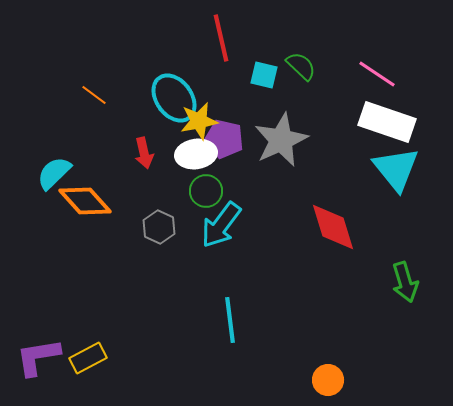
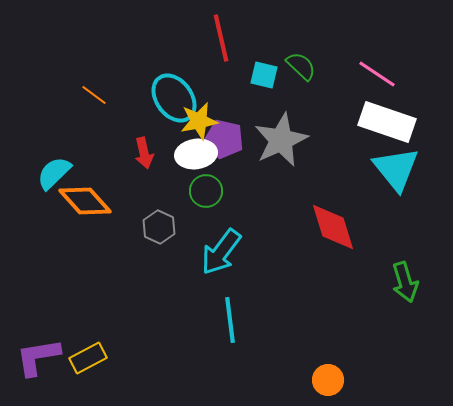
cyan arrow: moved 27 px down
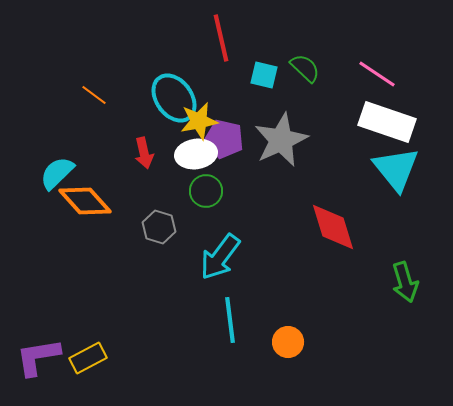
green semicircle: moved 4 px right, 2 px down
cyan semicircle: moved 3 px right
gray hexagon: rotated 8 degrees counterclockwise
cyan arrow: moved 1 px left, 5 px down
orange circle: moved 40 px left, 38 px up
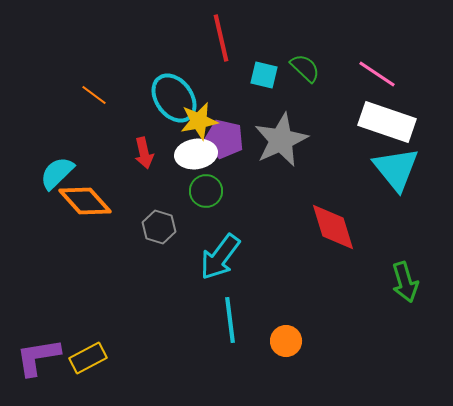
orange circle: moved 2 px left, 1 px up
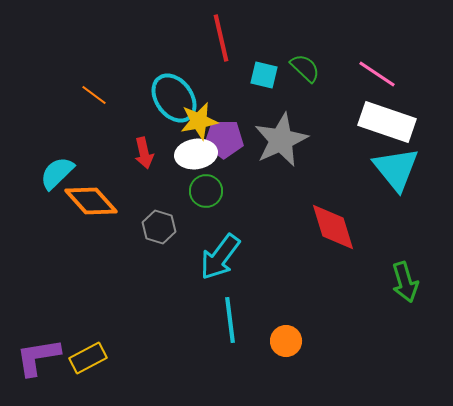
purple pentagon: rotated 12 degrees counterclockwise
orange diamond: moved 6 px right
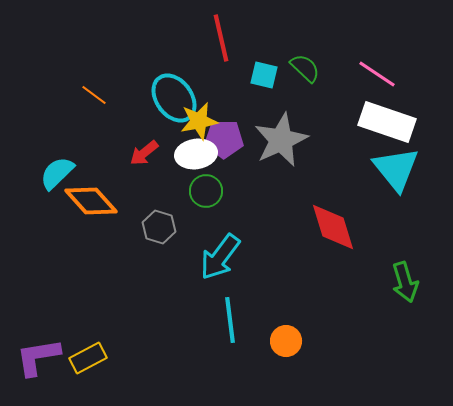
red arrow: rotated 64 degrees clockwise
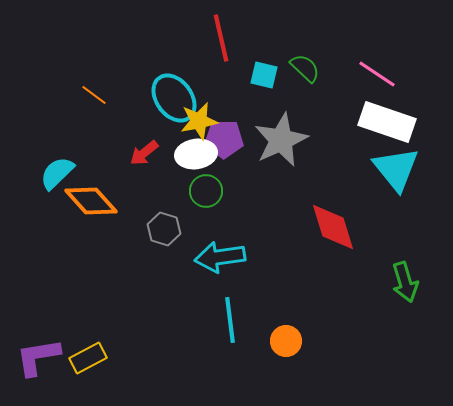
gray hexagon: moved 5 px right, 2 px down
cyan arrow: rotated 45 degrees clockwise
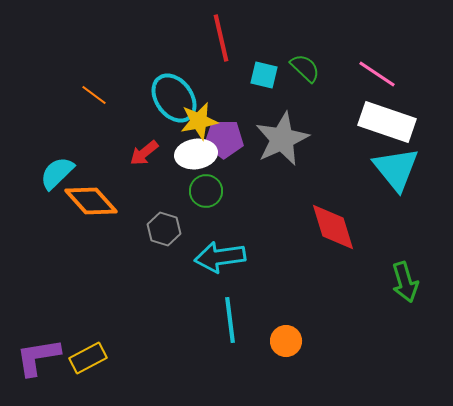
gray star: moved 1 px right, 1 px up
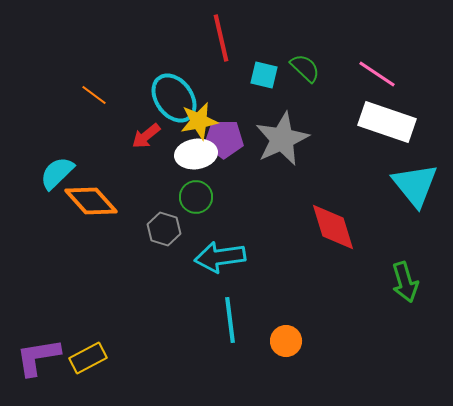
red arrow: moved 2 px right, 17 px up
cyan triangle: moved 19 px right, 16 px down
green circle: moved 10 px left, 6 px down
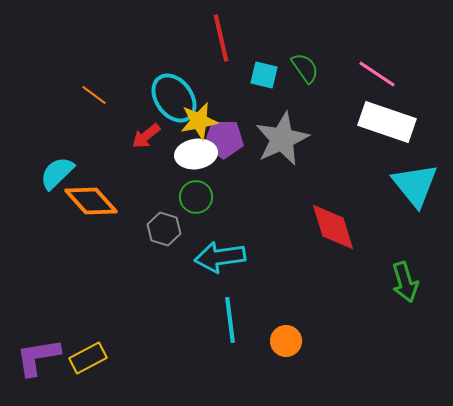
green semicircle: rotated 12 degrees clockwise
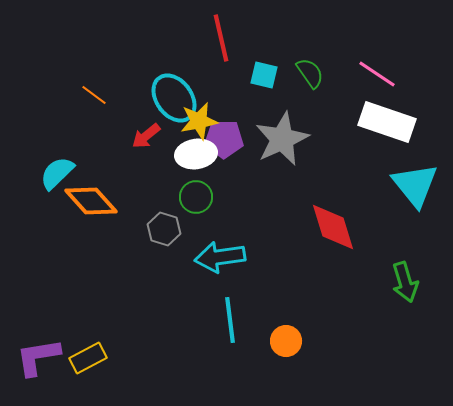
green semicircle: moved 5 px right, 5 px down
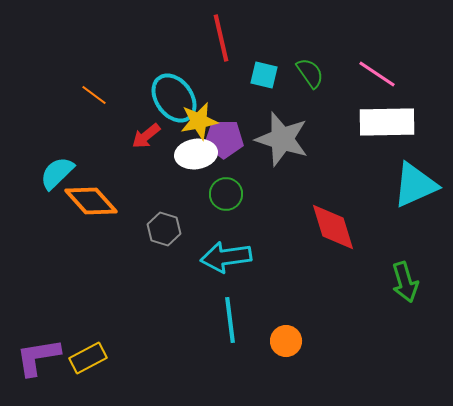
white rectangle: rotated 20 degrees counterclockwise
gray star: rotated 30 degrees counterclockwise
cyan triangle: rotated 45 degrees clockwise
green circle: moved 30 px right, 3 px up
cyan arrow: moved 6 px right
